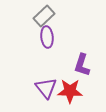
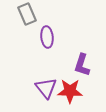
gray rectangle: moved 17 px left, 2 px up; rotated 70 degrees counterclockwise
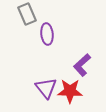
purple ellipse: moved 3 px up
purple L-shape: rotated 30 degrees clockwise
